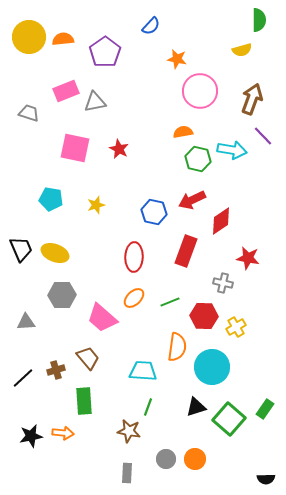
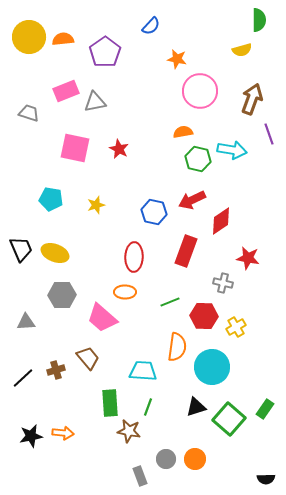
purple line at (263, 136): moved 6 px right, 2 px up; rotated 25 degrees clockwise
orange ellipse at (134, 298): moved 9 px left, 6 px up; rotated 45 degrees clockwise
green rectangle at (84, 401): moved 26 px right, 2 px down
gray rectangle at (127, 473): moved 13 px right, 3 px down; rotated 24 degrees counterclockwise
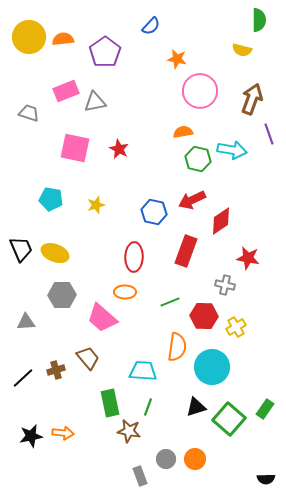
yellow semicircle at (242, 50): rotated 30 degrees clockwise
gray cross at (223, 283): moved 2 px right, 2 px down
green rectangle at (110, 403): rotated 8 degrees counterclockwise
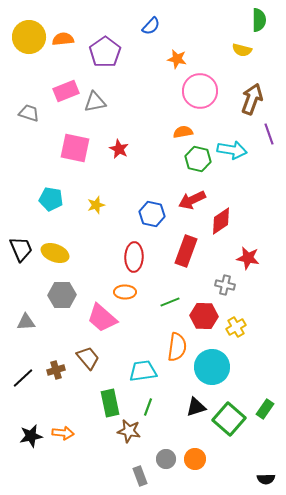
blue hexagon at (154, 212): moved 2 px left, 2 px down
cyan trapezoid at (143, 371): rotated 12 degrees counterclockwise
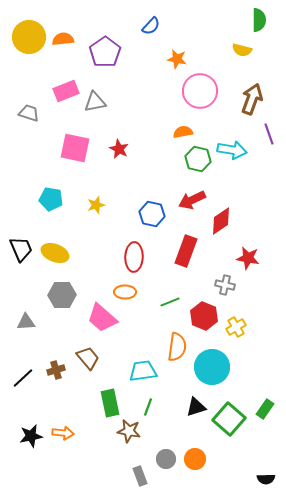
red hexagon at (204, 316): rotated 20 degrees clockwise
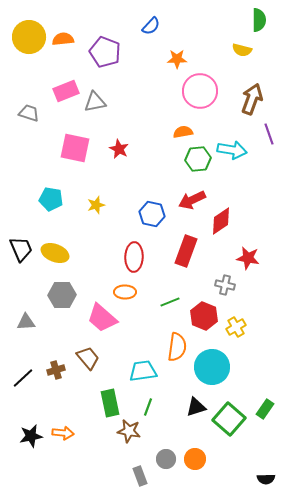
purple pentagon at (105, 52): rotated 16 degrees counterclockwise
orange star at (177, 59): rotated 12 degrees counterclockwise
green hexagon at (198, 159): rotated 20 degrees counterclockwise
